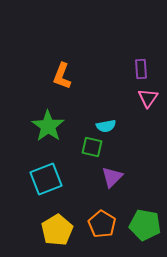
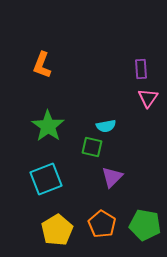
orange L-shape: moved 20 px left, 11 px up
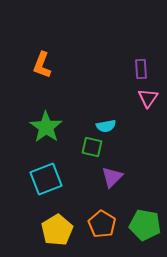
green star: moved 2 px left, 1 px down
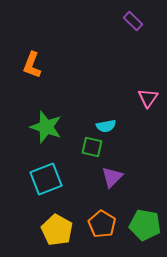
orange L-shape: moved 10 px left
purple rectangle: moved 8 px left, 48 px up; rotated 42 degrees counterclockwise
green star: rotated 16 degrees counterclockwise
yellow pentagon: rotated 12 degrees counterclockwise
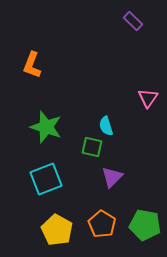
cyan semicircle: rotated 84 degrees clockwise
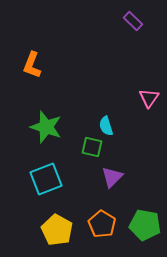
pink triangle: moved 1 px right
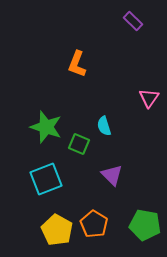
orange L-shape: moved 45 px right, 1 px up
cyan semicircle: moved 2 px left
green square: moved 13 px left, 3 px up; rotated 10 degrees clockwise
purple triangle: moved 2 px up; rotated 30 degrees counterclockwise
orange pentagon: moved 8 px left
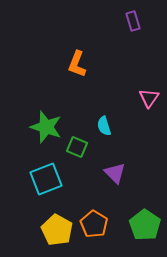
purple rectangle: rotated 30 degrees clockwise
green square: moved 2 px left, 3 px down
purple triangle: moved 3 px right, 2 px up
green pentagon: rotated 24 degrees clockwise
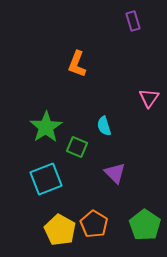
green star: rotated 20 degrees clockwise
yellow pentagon: moved 3 px right
